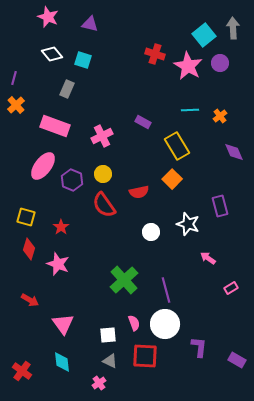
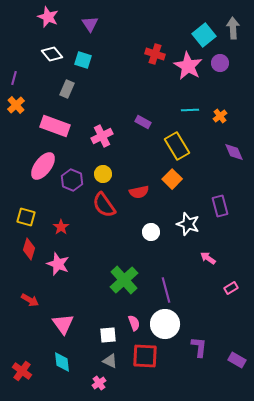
purple triangle at (90, 24): rotated 42 degrees clockwise
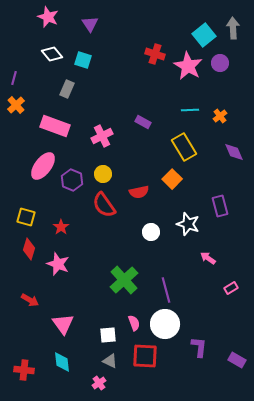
yellow rectangle at (177, 146): moved 7 px right, 1 px down
red cross at (22, 371): moved 2 px right, 1 px up; rotated 30 degrees counterclockwise
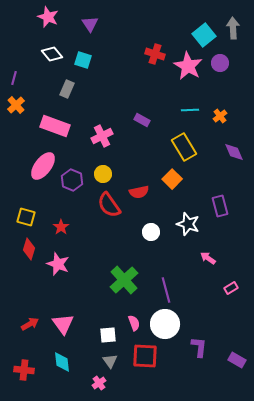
purple rectangle at (143, 122): moved 1 px left, 2 px up
red semicircle at (104, 205): moved 5 px right
red arrow at (30, 300): moved 24 px down; rotated 60 degrees counterclockwise
gray triangle at (110, 361): rotated 28 degrees clockwise
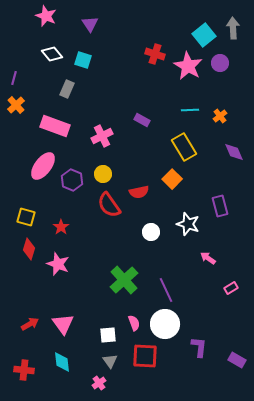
pink star at (48, 17): moved 2 px left, 1 px up
purple line at (166, 290): rotated 10 degrees counterclockwise
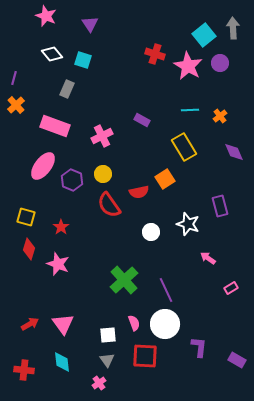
orange square at (172, 179): moved 7 px left; rotated 12 degrees clockwise
gray triangle at (110, 361): moved 3 px left, 1 px up
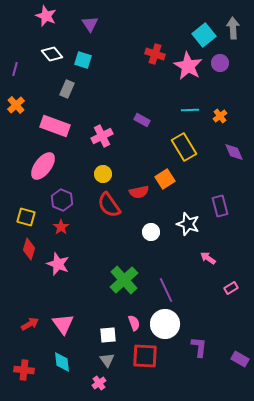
purple line at (14, 78): moved 1 px right, 9 px up
purple hexagon at (72, 180): moved 10 px left, 20 px down
purple rectangle at (237, 360): moved 3 px right, 1 px up
